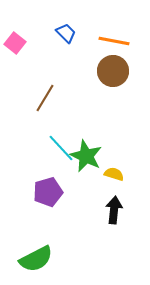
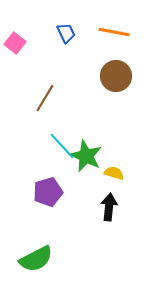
blue trapezoid: rotated 20 degrees clockwise
orange line: moved 9 px up
brown circle: moved 3 px right, 5 px down
cyan line: moved 1 px right, 2 px up
yellow semicircle: moved 1 px up
black arrow: moved 5 px left, 3 px up
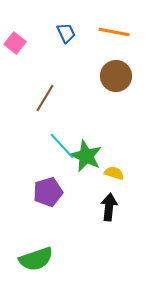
green semicircle: rotated 8 degrees clockwise
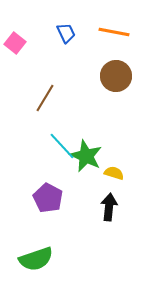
purple pentagon: moved 6 px down; rotated 28 degrees counterclockwise
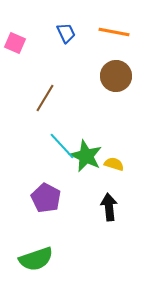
pink square: rotated 15 degrees counterclockwise
yellow semicircle: moved 9 px up
purple pentagon: moved 2 px left
black arrow: rotated 12 degrees counterclockwise
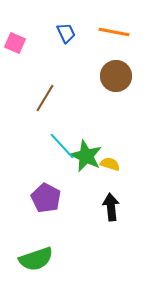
yellow semicircle: moved 4 px left
black arrow: moved 2 px right
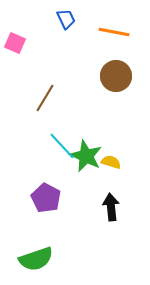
blue trapezoid: moved 14 px up
yellow semicircle: moved 1 px right, 2 px up
